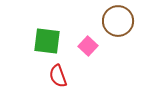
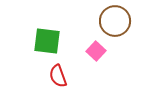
brown circle: moved 3 px left
pink square: moved 8 px right, 5 px down
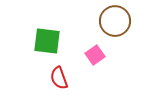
pink square: moved 1 px left, 4 px down; rotated 12 degrees clockwise
red semicircle: moved 1 px right, 2 px down
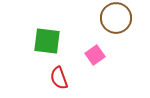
brown circle: moved 1 px right, 3 px up
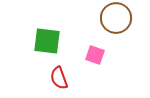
pink square: rotated 36 degrees counterclockwise
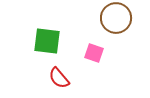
pink square: moved 1 px left, 2 px up
red semicircle: rotated 20 degrees counterclockwise
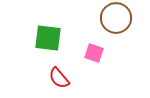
green square: moved 1 px right, 3 px up
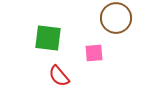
pink square: rotated 24 degrees counterclockwise
red semicircle: moved 2 px up
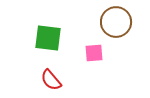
brown circle: moved 4 px down
red semicircle: moved 8 px left, 4 px down
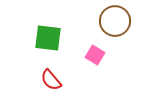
brown circle: moved 1 px left, 1 px up
pink square: moved 1 px right, 2 px down; rotated 36 degrees clockwise
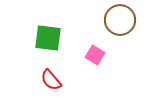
brown circle: moved 5 px right, 1 px up
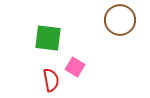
pink square: moved 20 px left, 12 px down
red semicircle: rotated 150 degrees counterclockwise
